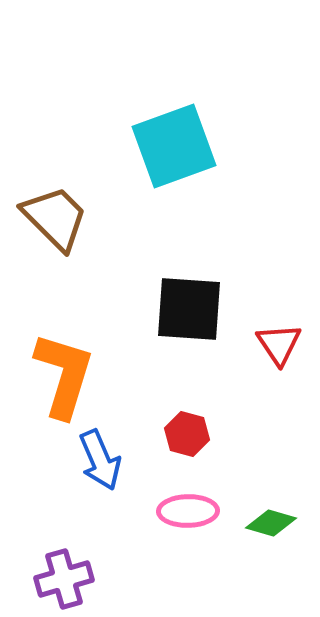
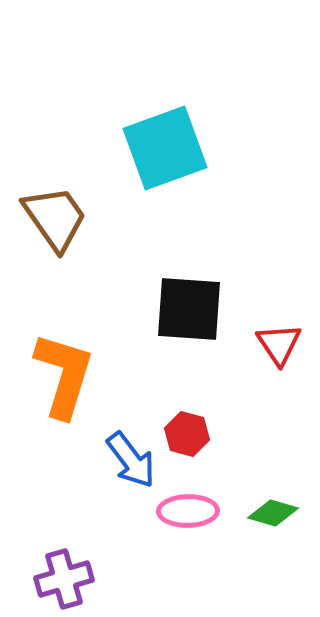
cyan square: moved 9 px left, 2 px down
brown trapezoid: rotated 10 degrees clockwise
blue arrow: moved 31 px right; rotated 14 degrees counterclockwise
green diamond: moved 2 px right, 10 px up
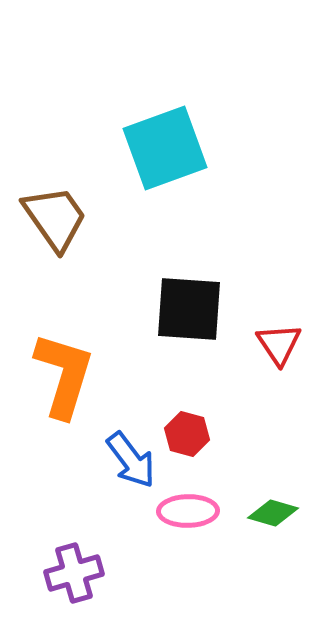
purple cross: moved 10 px right, 6 px up
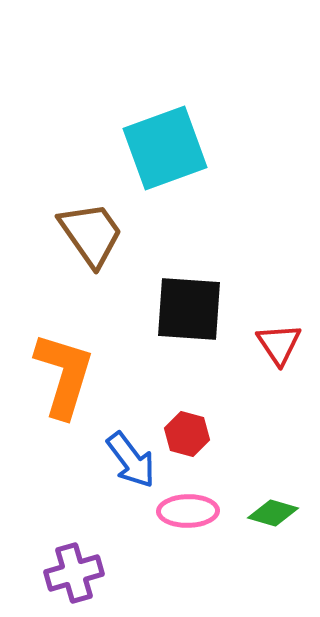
brown trapezoid: moved 36 px right, 16 px down
